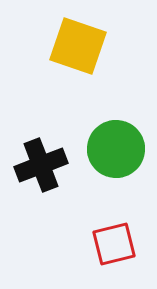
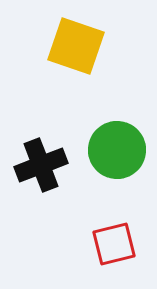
yellow square: moved 2 px left
green circle: moved 1 px right, 1 px down
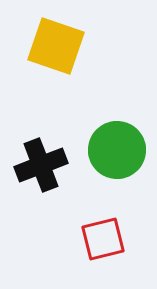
yellow square: moved 20 px left
red square: moved 11 px left, 5 px up
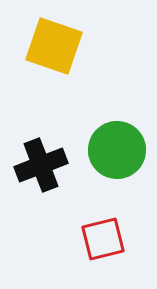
yellow square: moved 2 px left
